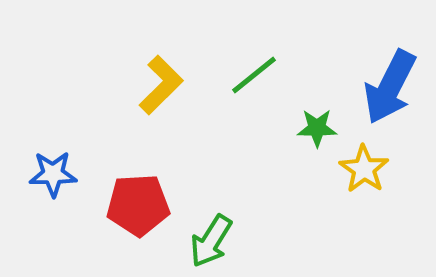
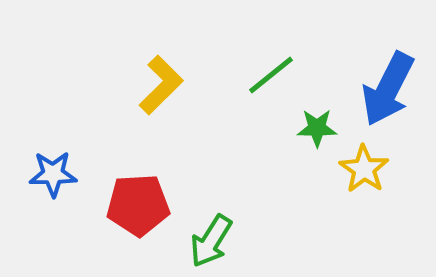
green line: moved 17 px right
blue arrow: moved 2 px left, 2 px down
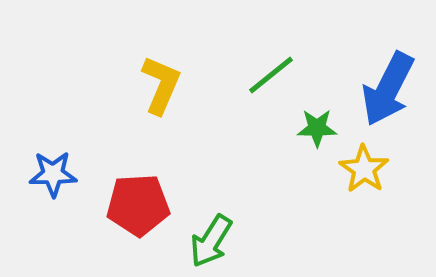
yellow L-shape: rotated 22 degrees counterclockwise
